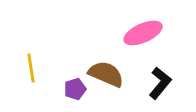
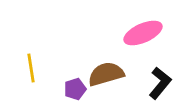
brown semicircle: rotated 39 degrees counterclockwise
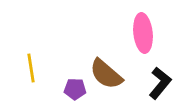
pink ellipse: rotated 72 degrees counterclockwise
brown semicircle: rotated 123 degrees counterclockwise
purple pentagon: rotated 20 degrees clockwise
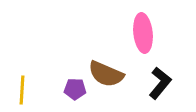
yellow line: moved 9 px left, 22 px down; rotated 12 degrees clockwise
brown semicircle: rotated 18 degrees counterclockwise
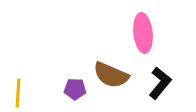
brown semicircle: moved 5 px right, 1 px down
yellow line: moved 4 px left, 3 px down
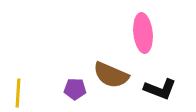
black L-shape: moved 6 px down; rotated 72 degrees clockwise
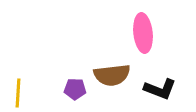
brown semicircle: moved 1 px right; rotated 30 degrees counterclockwise
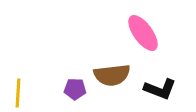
pink ellipse: rotated 30 degrees counterclockwise
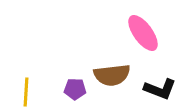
yellow line: moved 8 px right, 1 px up
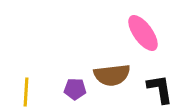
black L-shape: rotated 120 degrees counterclockwise
